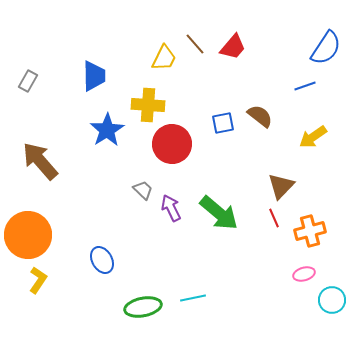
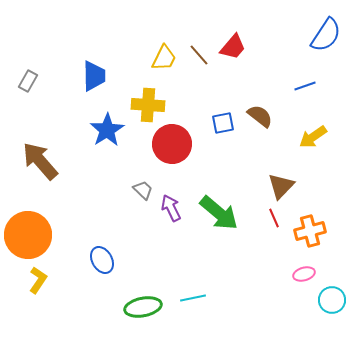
brown line: moved 4 px right, 11 px down
blue semicircle: moved 13 px up
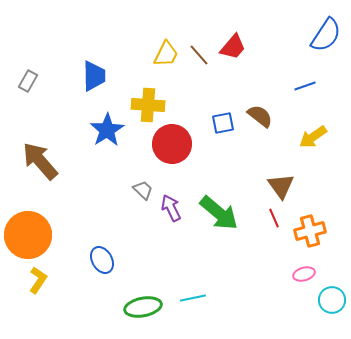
yellow trapezoid: moved 2 px right, 4 px up
brown triangle: rotated 20 degrees counterclockwise
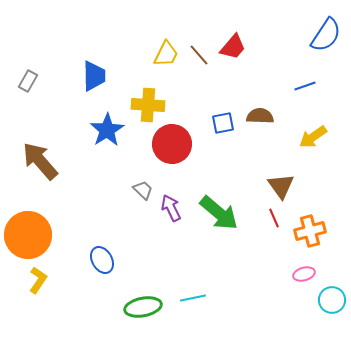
brown semicircle: rotated 36 degrees counterclockwise
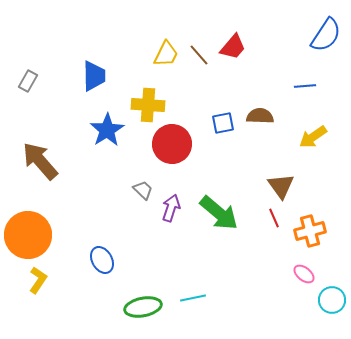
blue line: rotated 15 degrees clockwise
purple arrow: rotated 44 degrees clockwise
pink ellipse: rotated 55 degrees clockwise
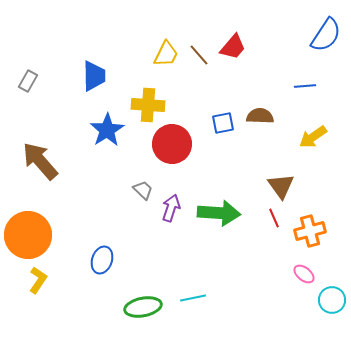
green arrow: rotated 36 degrees counterclockwise
blue ellipse: rotated 48 degrees clockwise
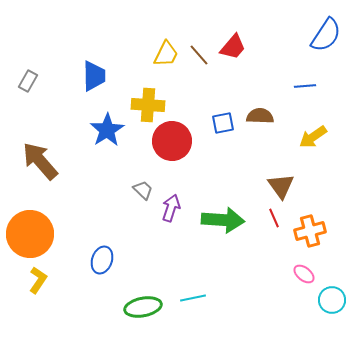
red circle: moved 3 px up
green arrow: moved 4 px right, 7 px down
orange circle: moved 2 px right, 1 px up
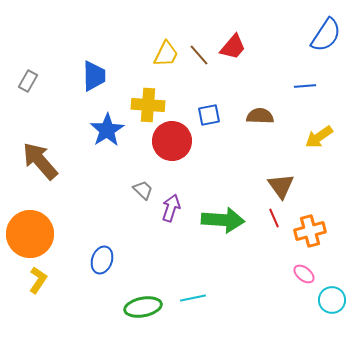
blue square: moved 14 px left, 8 px up
yellow arrow: moved 6 px right
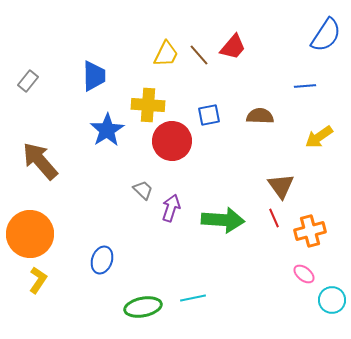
gray rectangle: rotated 10 degrees clockwise
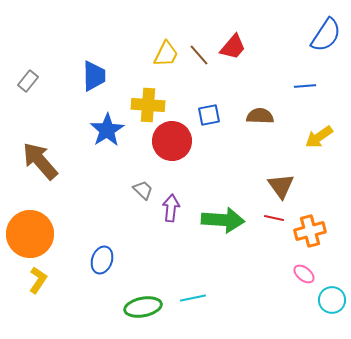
purple arrow: rotated 12 degrees counterclockwise
red line: rotated 54 degrees counterclockwise
